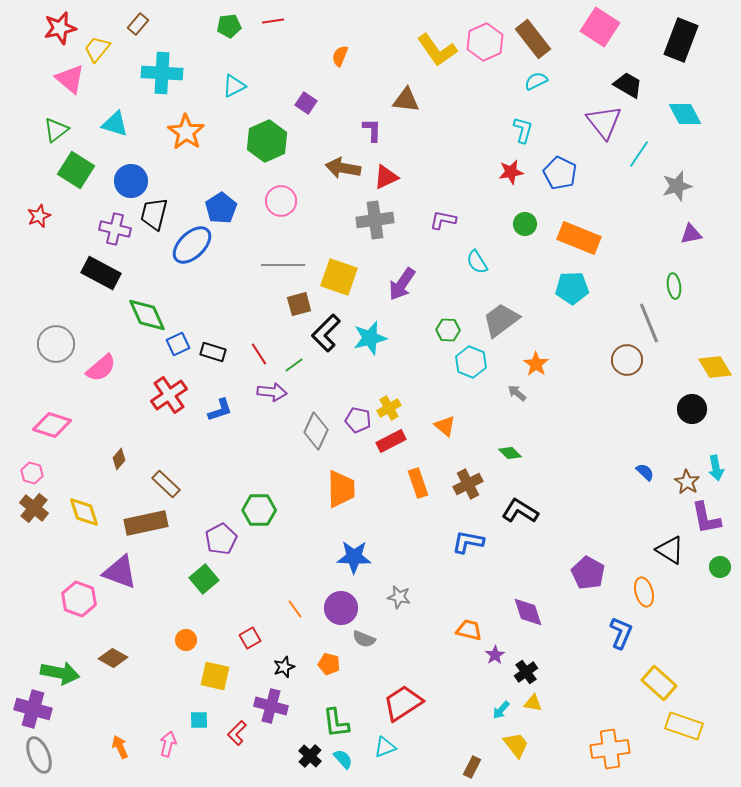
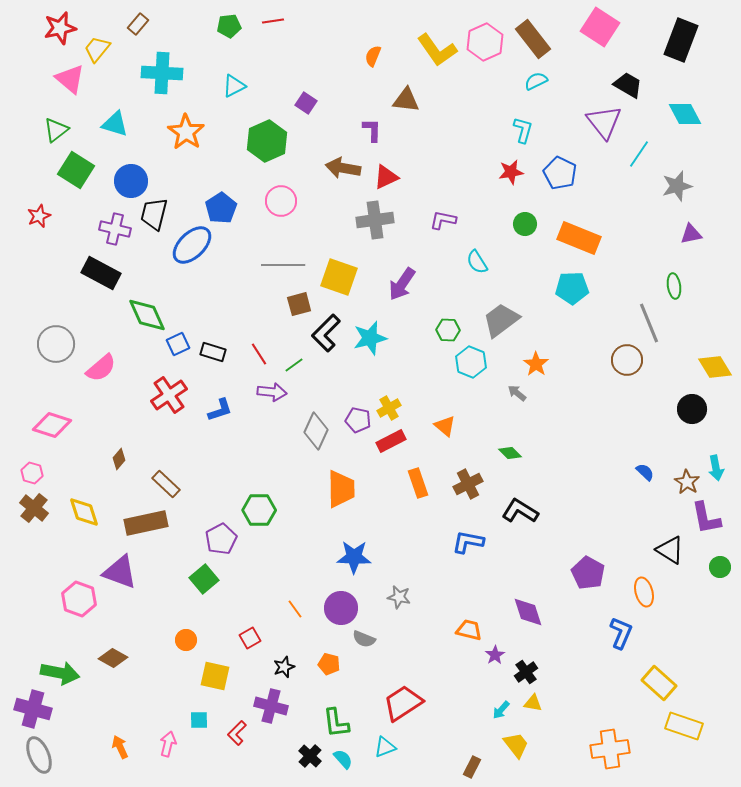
orange semicircle at (340, 56): moved 33 px right
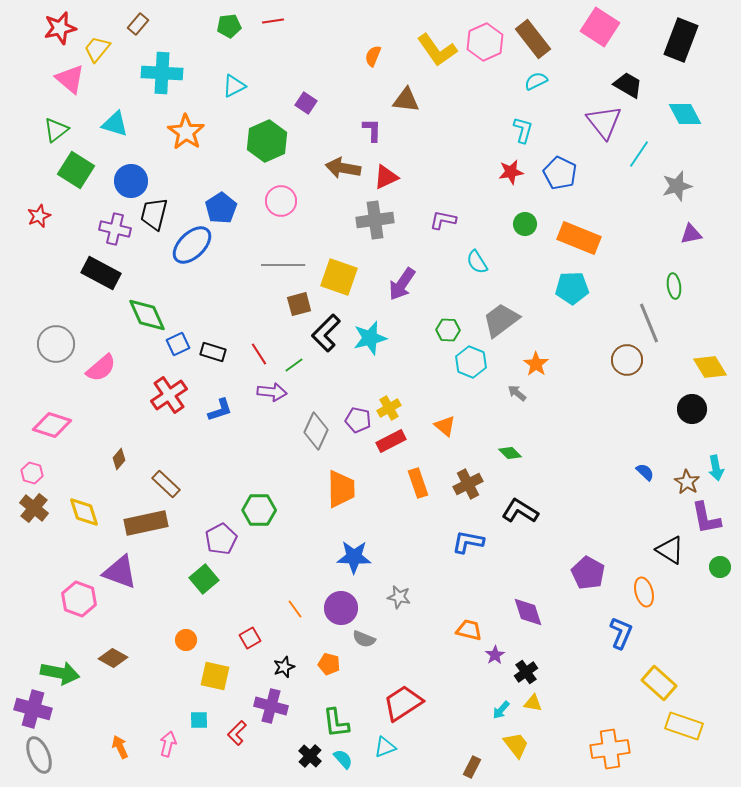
yellow diamond at (715, 367): moved 5 px left
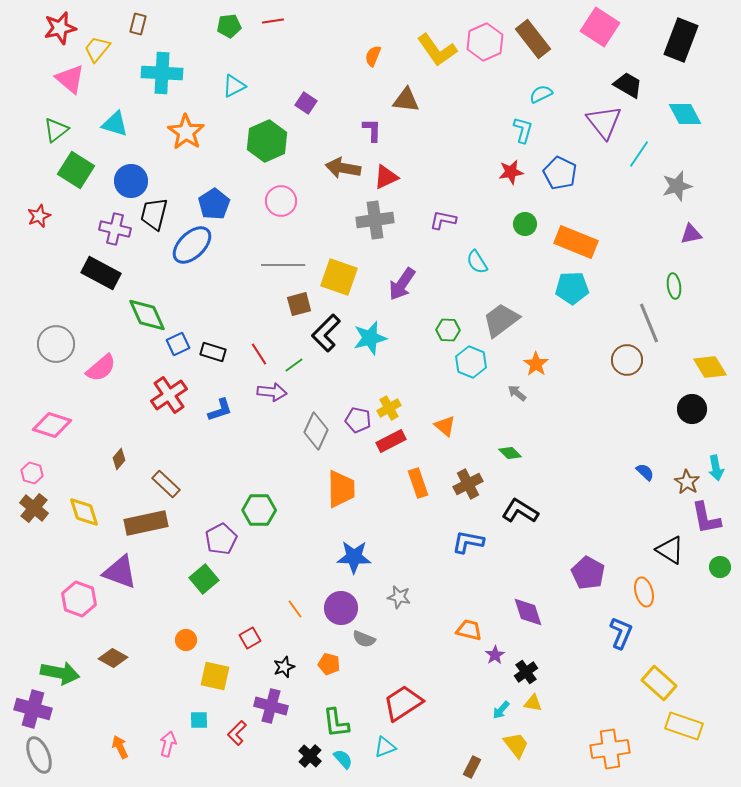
brown rectangle at (138, 24): rotated 25 degrees counterclockwise
cyan semicircle at (536, 81): moved 5 px right, 13 px down
blue pentagon at (221, 208): moved 7 px left, 4 px up
orange rectangle at (579, 238): moved 3 px left, 4 px down
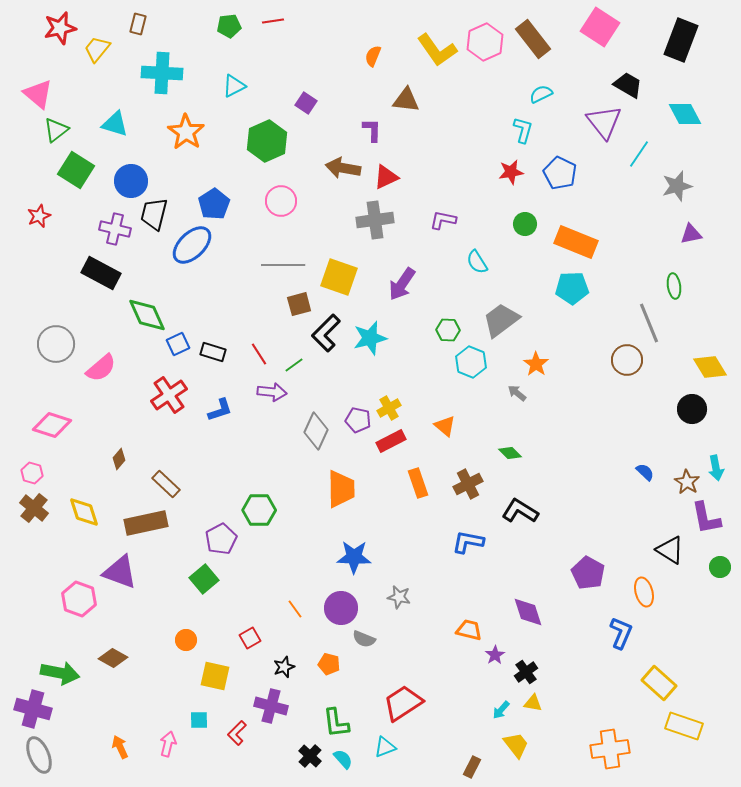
pink triangle at (70, 79): moved 32 px left, 15 px down
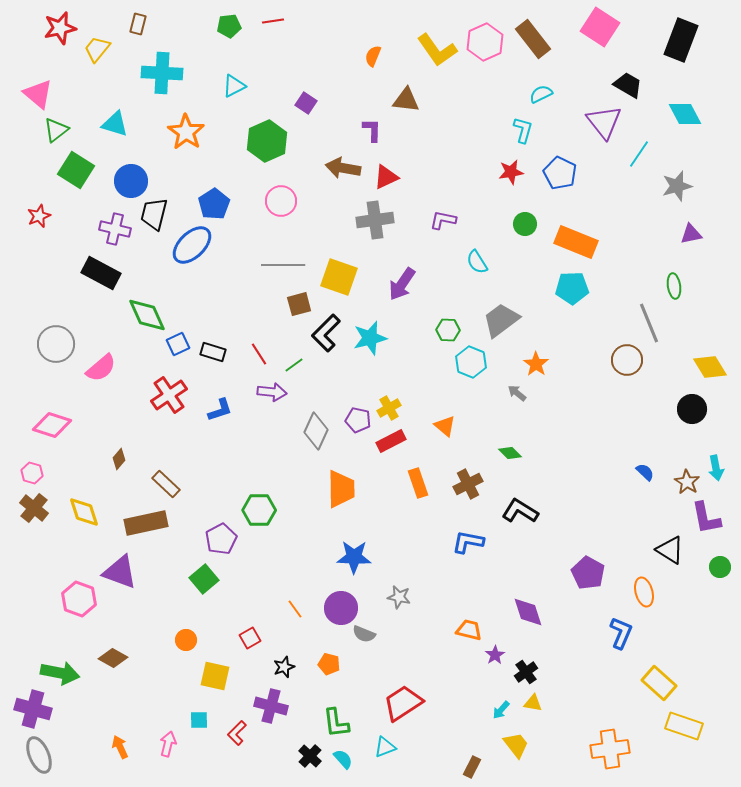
gray semicircle at (364, 639): moved 5 px up
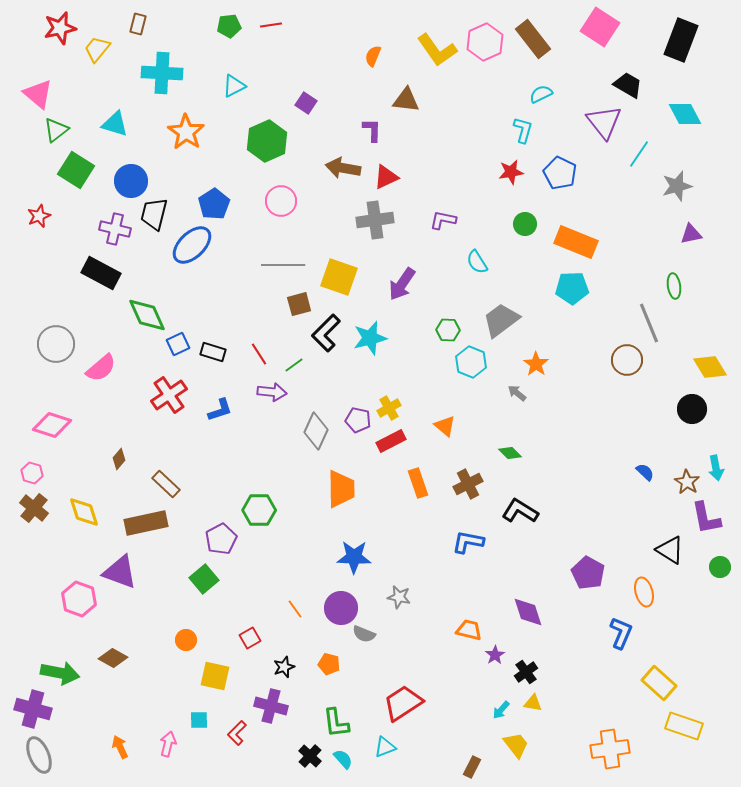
red line at (273, 21): moved 2 px left, 4 px down
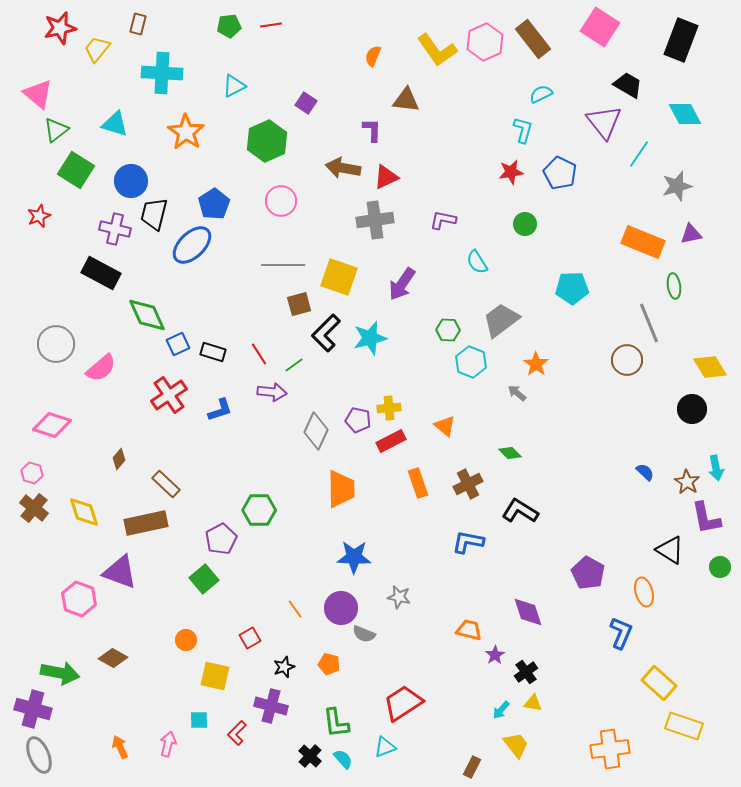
orange rectangle at (576, 242): moved 67 px right
yellow cross at (389, 408): rotated 25 degrees clockwise
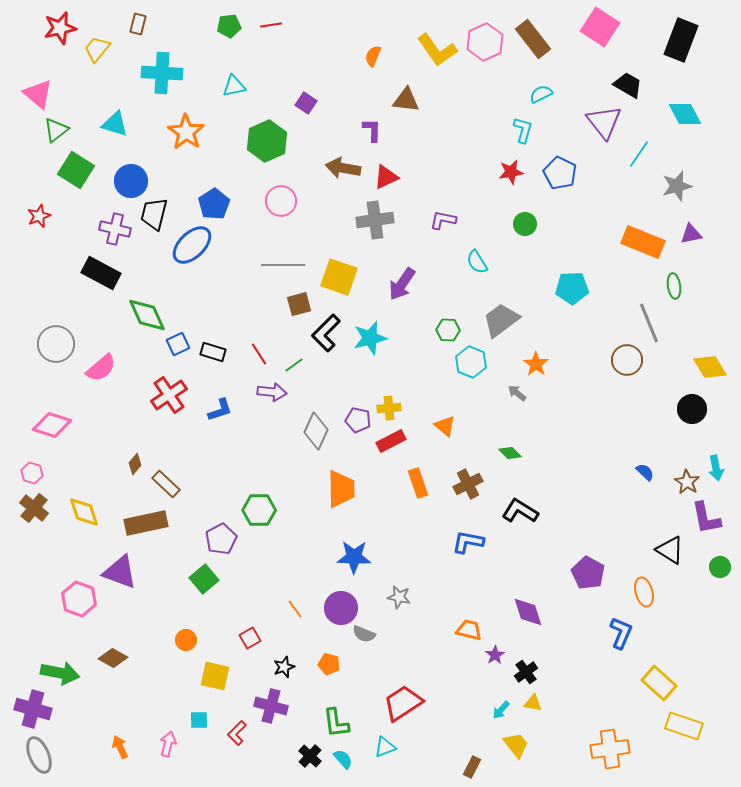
cyan triangle at (234, 86): rotated 15 degrees clockwise
brown diamond at (119, 459): moved 16 px right, 5 px down
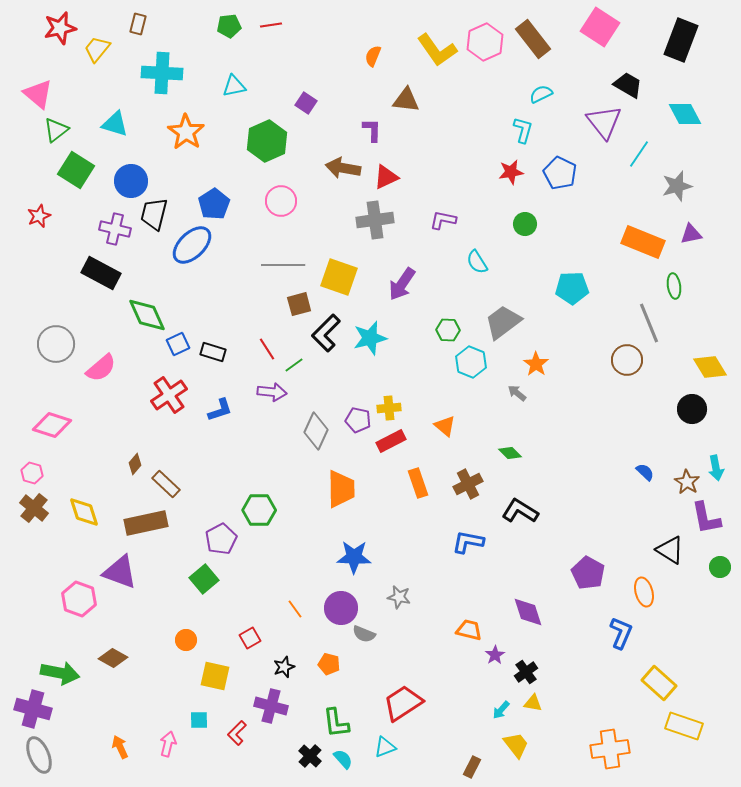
gray trapezoid at (501, 320): moved 2 px right, 2 px down
red line at (259, 354): moved 8 px right, 5 px up
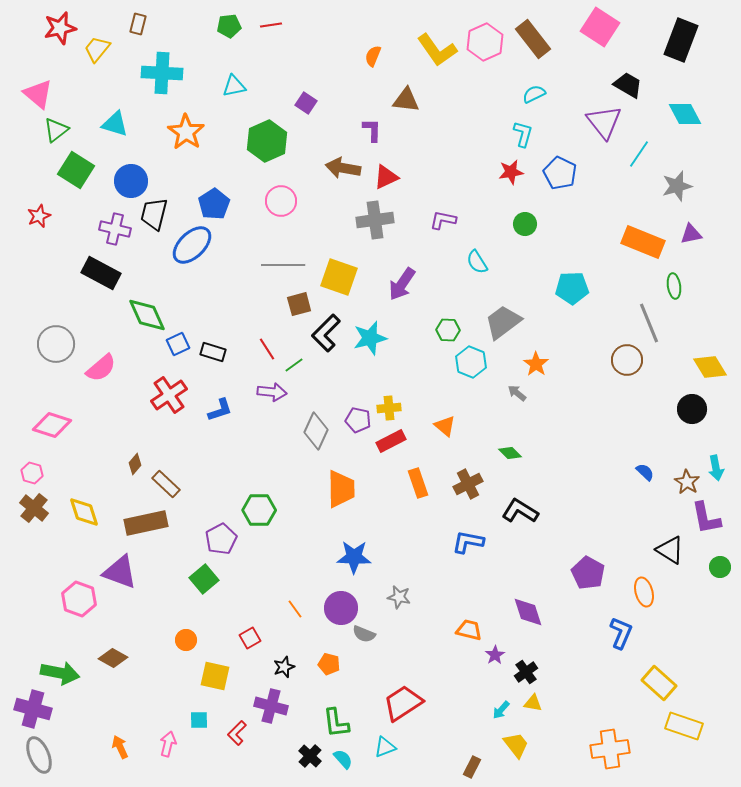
cyan semicircle at (541, 94): moved 7 px left
cyan L-shape at (523, 130): moved 4 px down
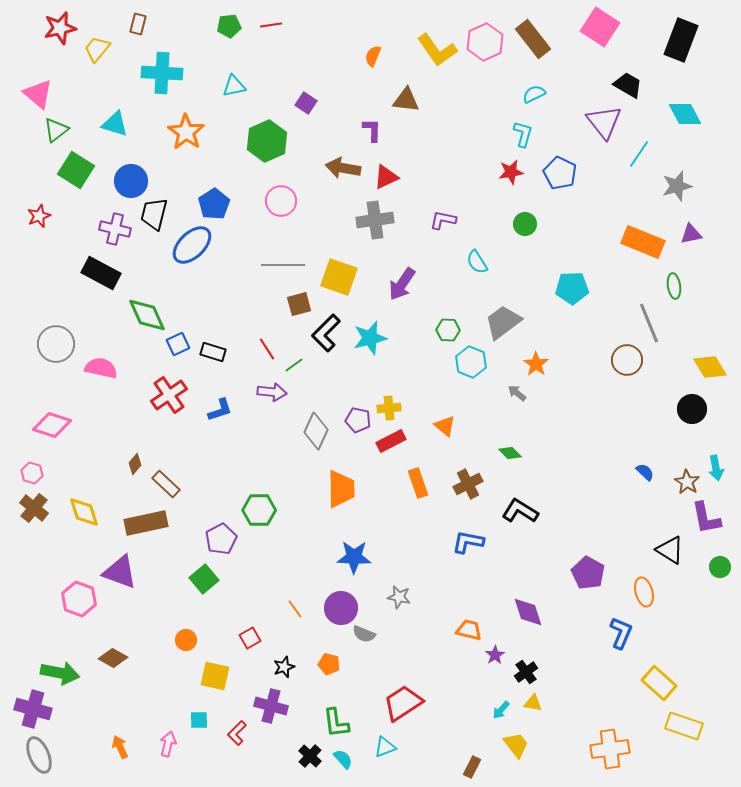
pink semicircle at (101, 368): rotated 128 degrees counterclockwise
